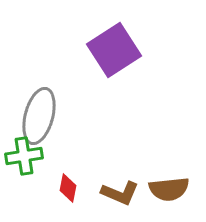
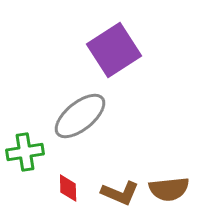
gray ellipse: moved 41 px right; rotated 36 degrees clockwise
green cross: moved 1 px right, 4 px up
red diamond: rotated 12 degrees counterclockwise
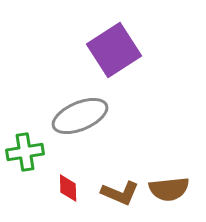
gray ellipse: rotated 16 degrees clockwise
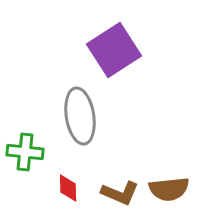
gray ellipse: rotated 76 degrees counterclockwise
green cross: rotated 15 degrees clockwise
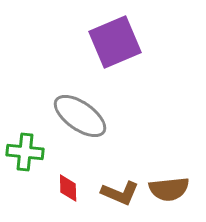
purple square: moved 1 px right, 8 px up; rotated 10 degrees clockwise
gray ellipse: rotated 46 degrees counterclockwise
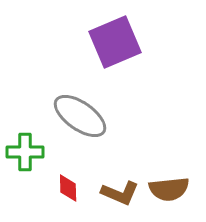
green cross: rotated 6 degrees counterclockwise
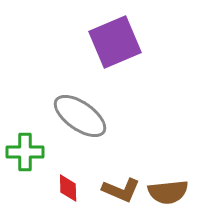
brown semicircle: moved 1 px left, 3 px down
brown L-shape: moved 1 px right, 3 px up
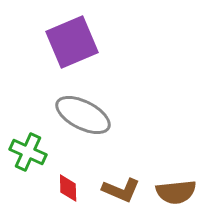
purple square: moved 43 px left
gray ellipse: moved 3 px right, 1 px up; rotated 8 degrees counterclockwise
green cross: moved 3 px right; rotated 24 degrees clockwise
brown semicircle: moved 8 px right
